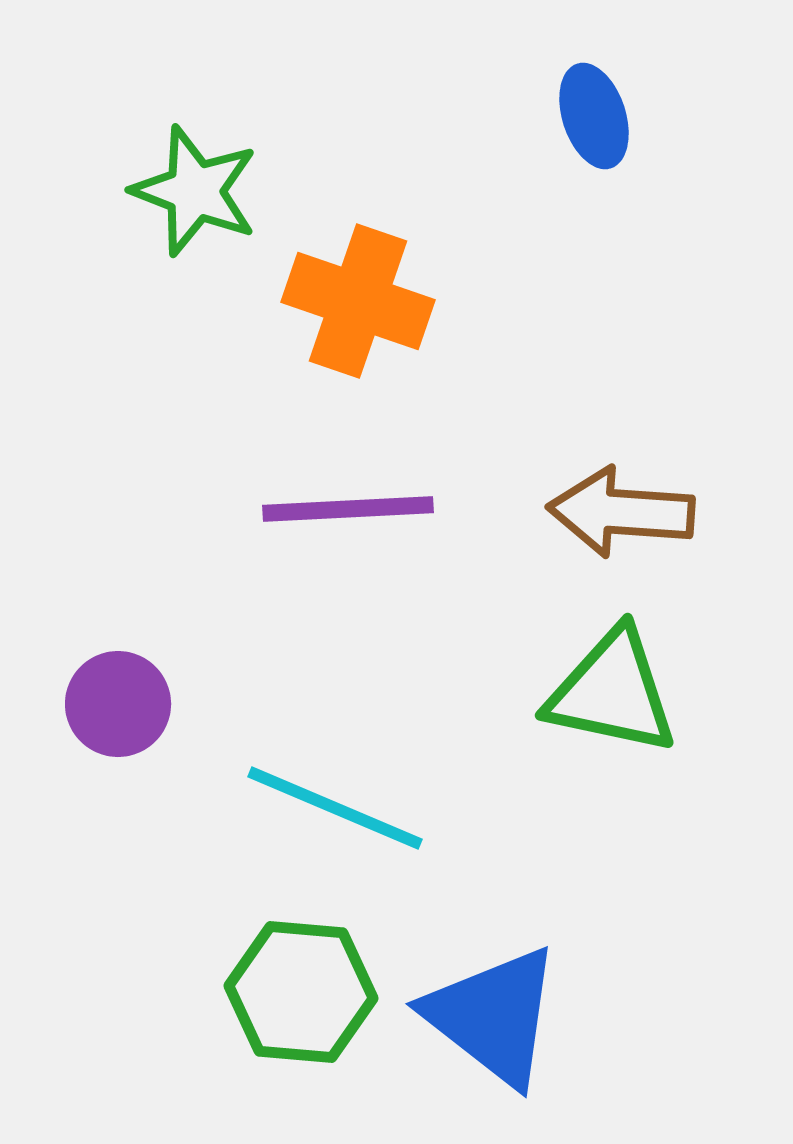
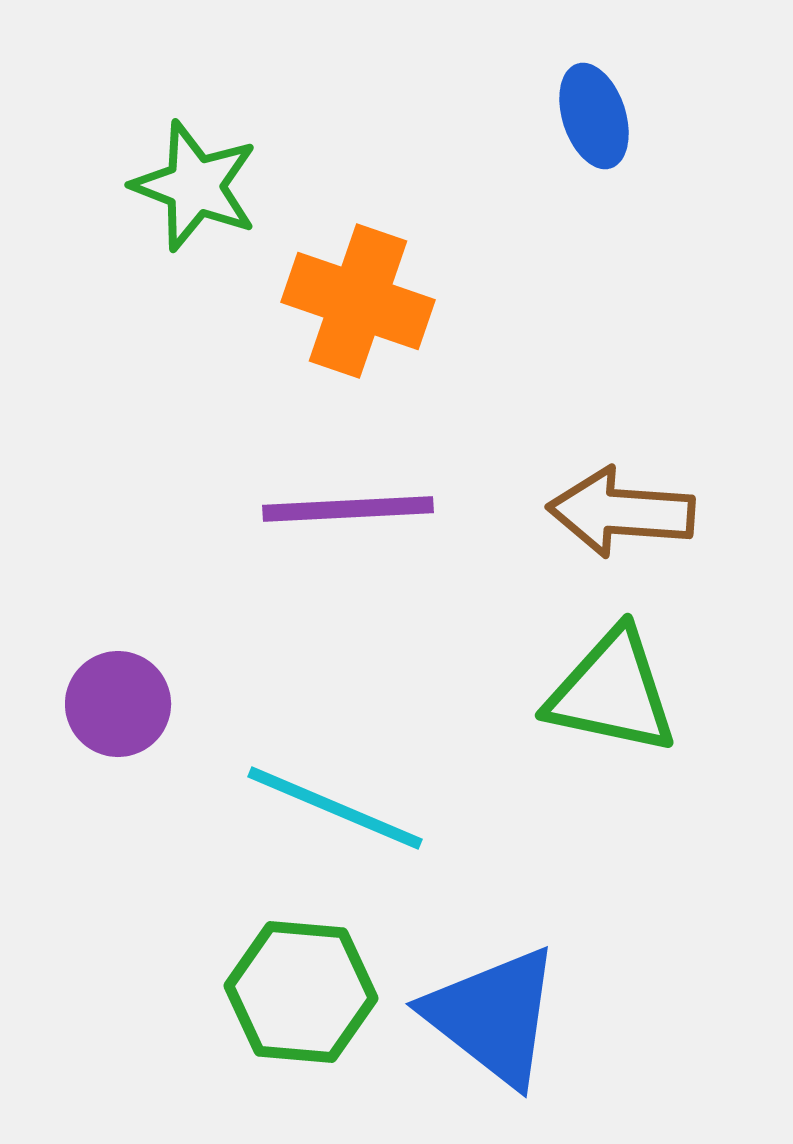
green star: moved 5 px up
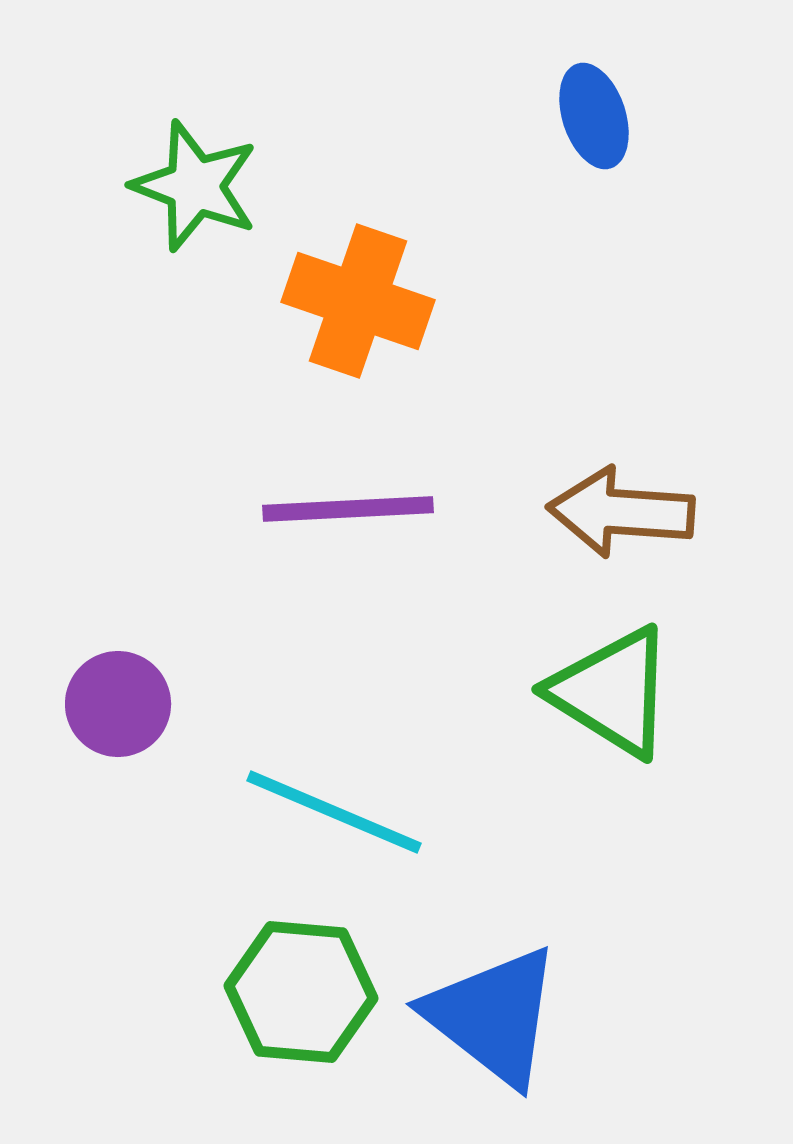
green triangle: rotated 20 degrees clockwise
cyan line: moved 1 px left, 4 px down
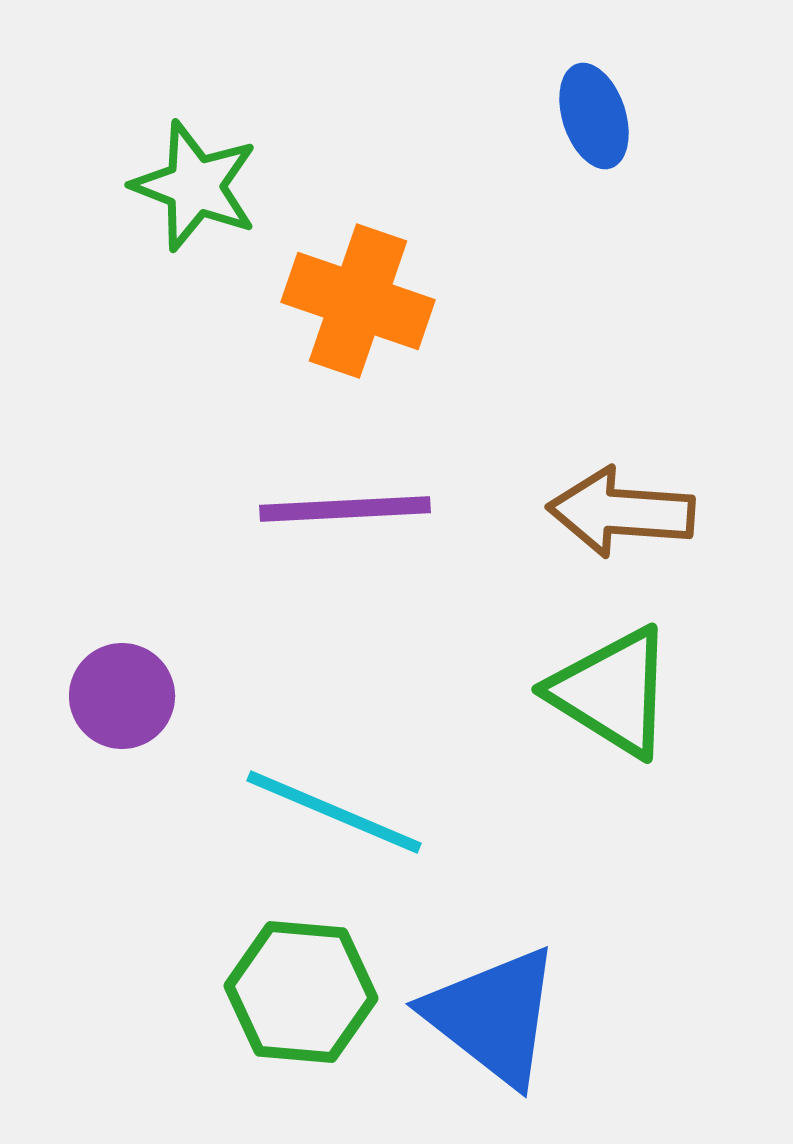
purple line: moved 3 px left
purple circle: moved 4 px right, 8 px up
